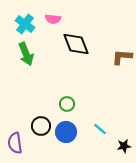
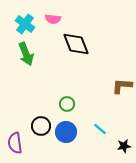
brown L-shape: moved 29 px down
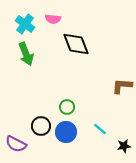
green circle: moved 3 px down
purple semicircle: moved 1 px right, 1 px down; rotated 55 degrees counterclockwise
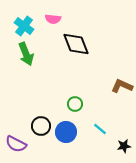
cyan cross: moved 1 px left, 2 px down
brown L-shape: rotated 20 degrees clockwise
green circle: moved 8 px right, 3 px up
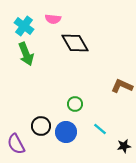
black diamond: moved 1 px left, 1 px up; rotated 8 degrees counterclockwise
purple semicircle: rotated 35 degrees clockwise
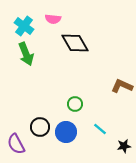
black circle: moved 1 px left, 1 px down
